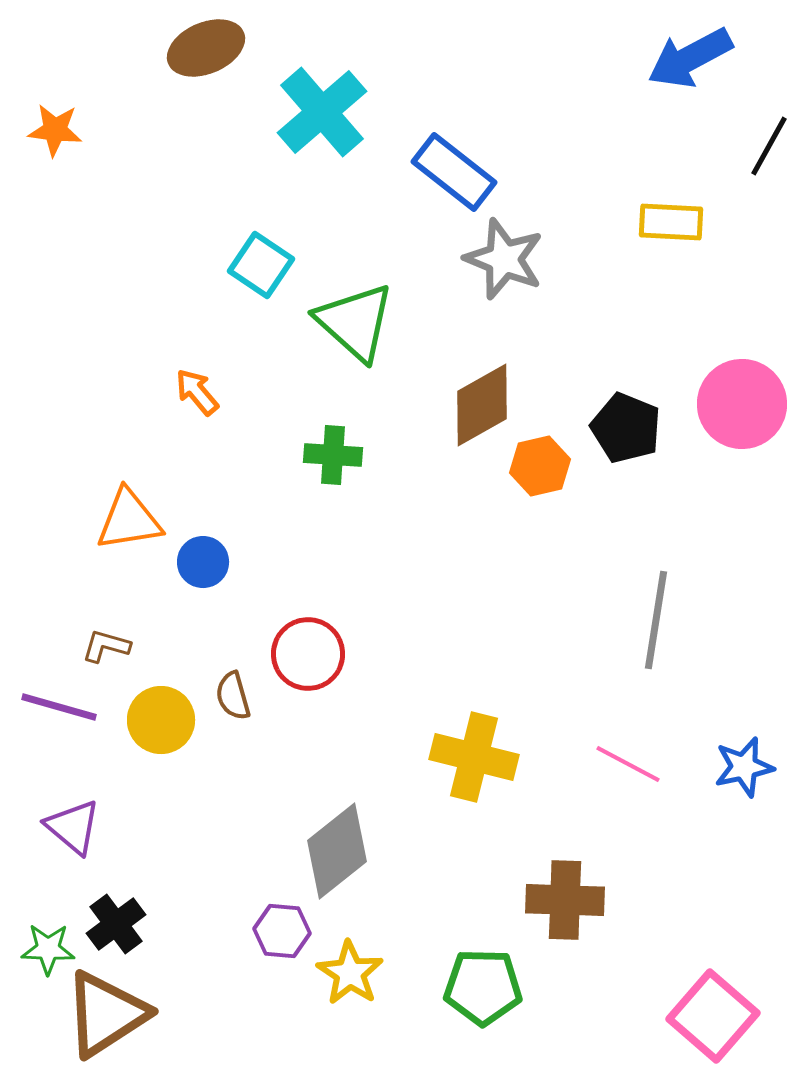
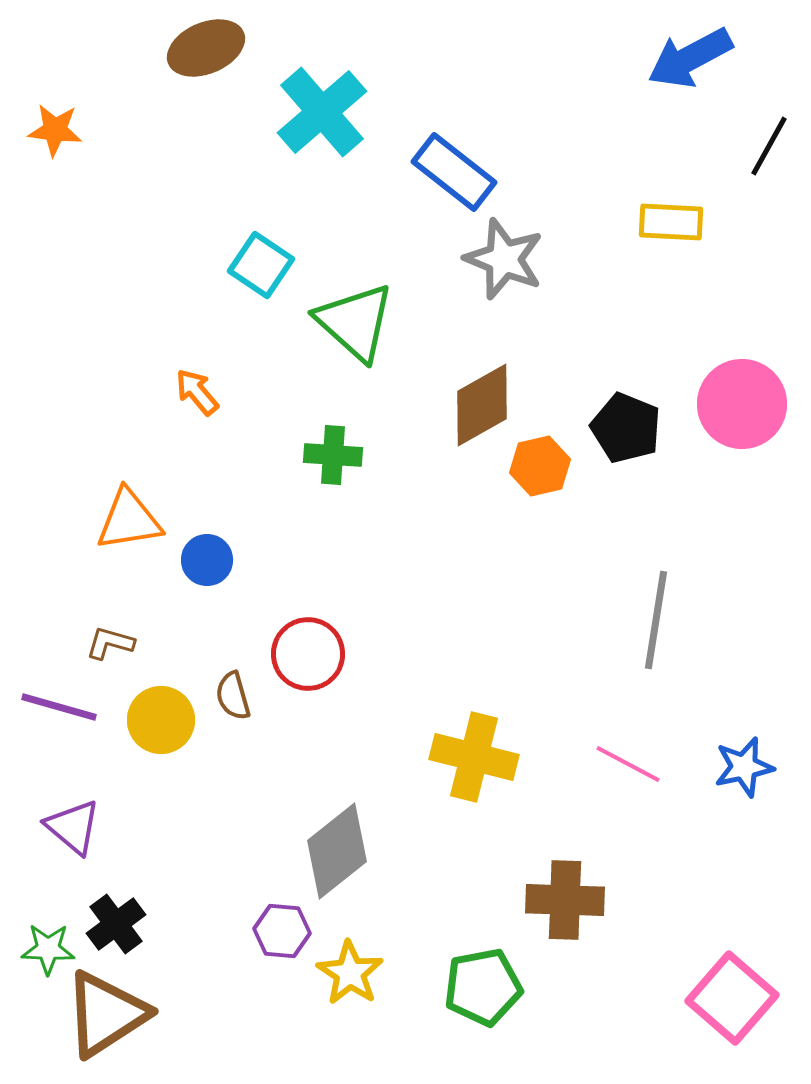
blue circle: moved 4 px right, 2 px up
brown L-shape: moved 4 px right, 3 px up
green pentagon: rotated 12 degrees counterclockwise
pink square: moved 19 px right, 18 px up
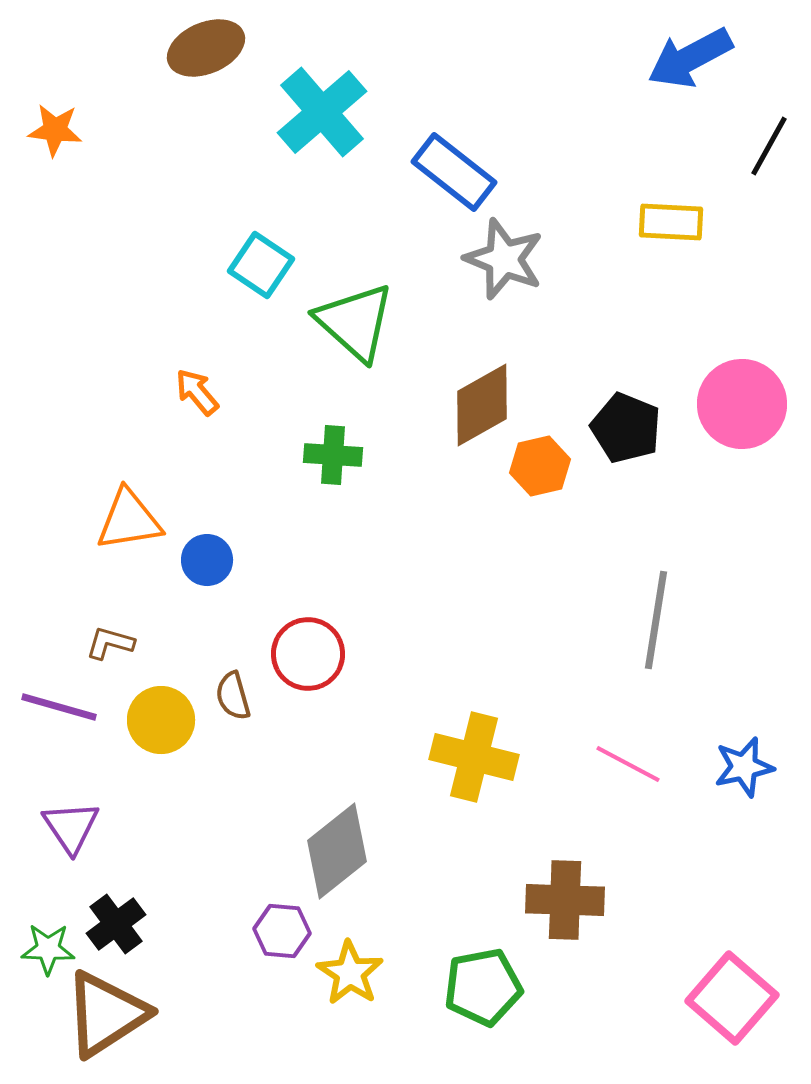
purple triangle: moved 2 px left; rotated 16 degrees clockwise
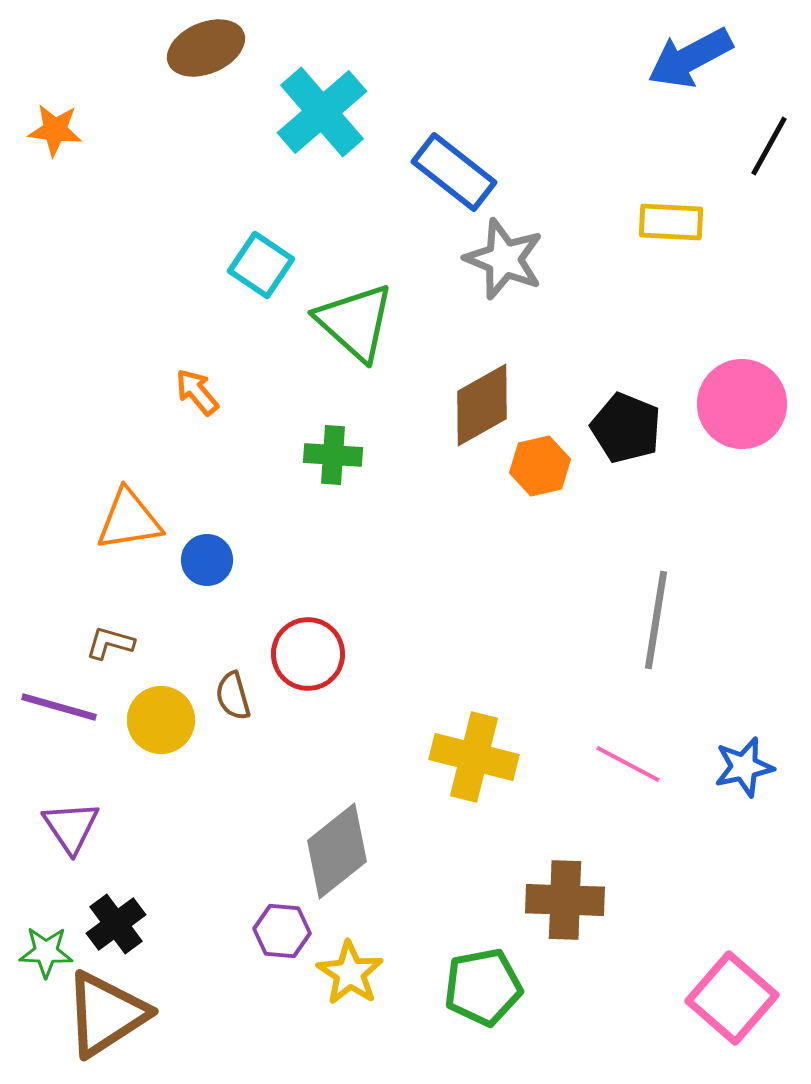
green star: moved 2 px left, 3 px down
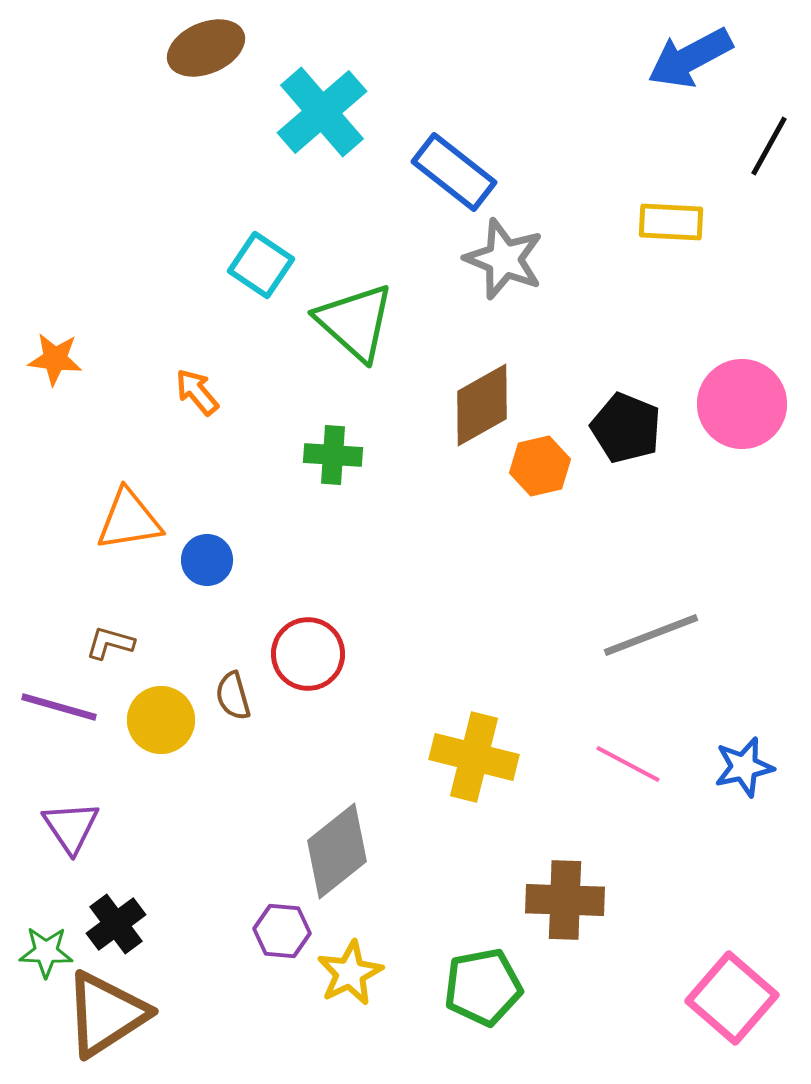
orange star: moved 229 px down
gray line: moved 5 px left, 15 px down; rotated 60 degrees clockwise
yellow star: rotated 12 degrees clockwise
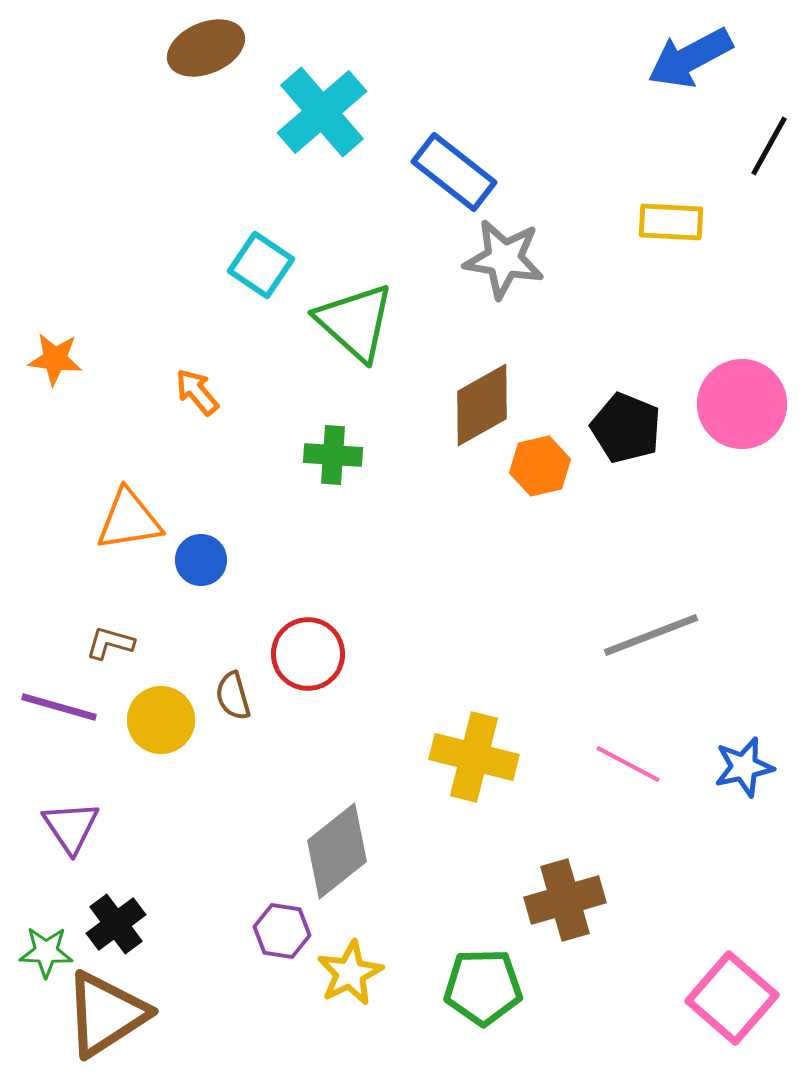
gray star: rotated 12 degrees counterclockwise
blue circle: moved 6 px left
brown cross: rotated 18 degrees counterclockwise
purple hexagon: rotated 4 degrees clockwise
green pentagon: rotated 10 degrees clockwise
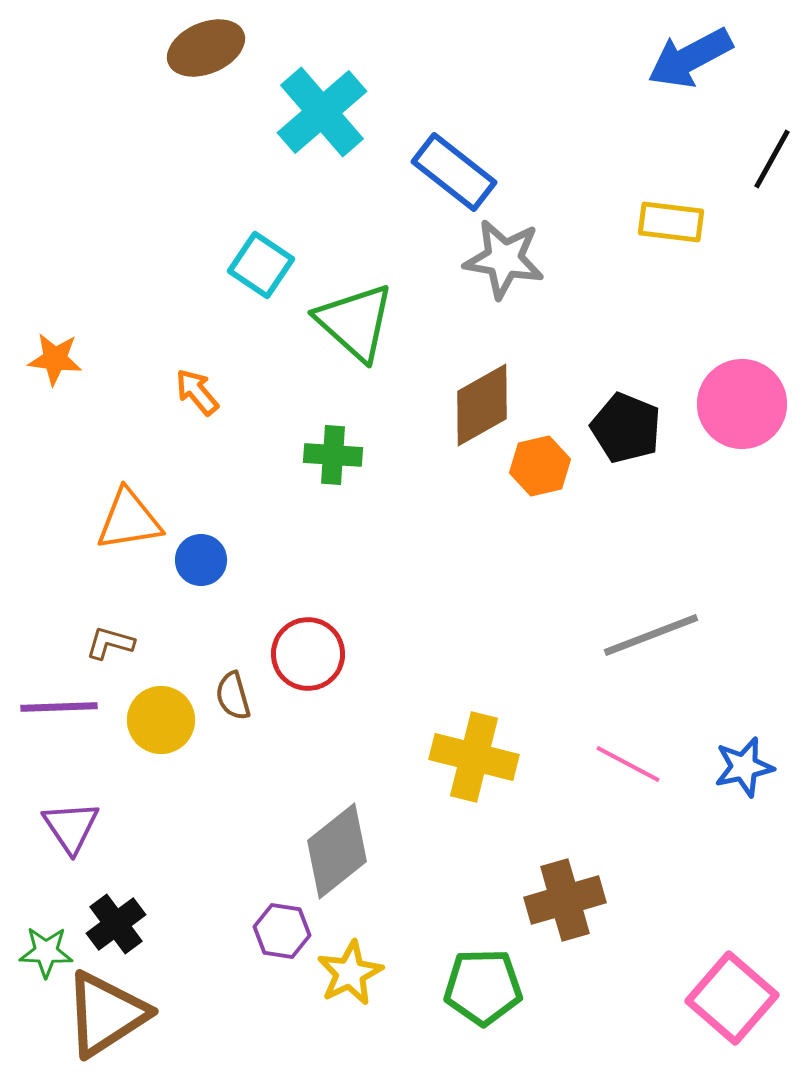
black line: moved 3 px right, 13 px down
yellow rectangle: rotated 4 degrees clockwise
purple line: rotated 18 degrees counterclockwise
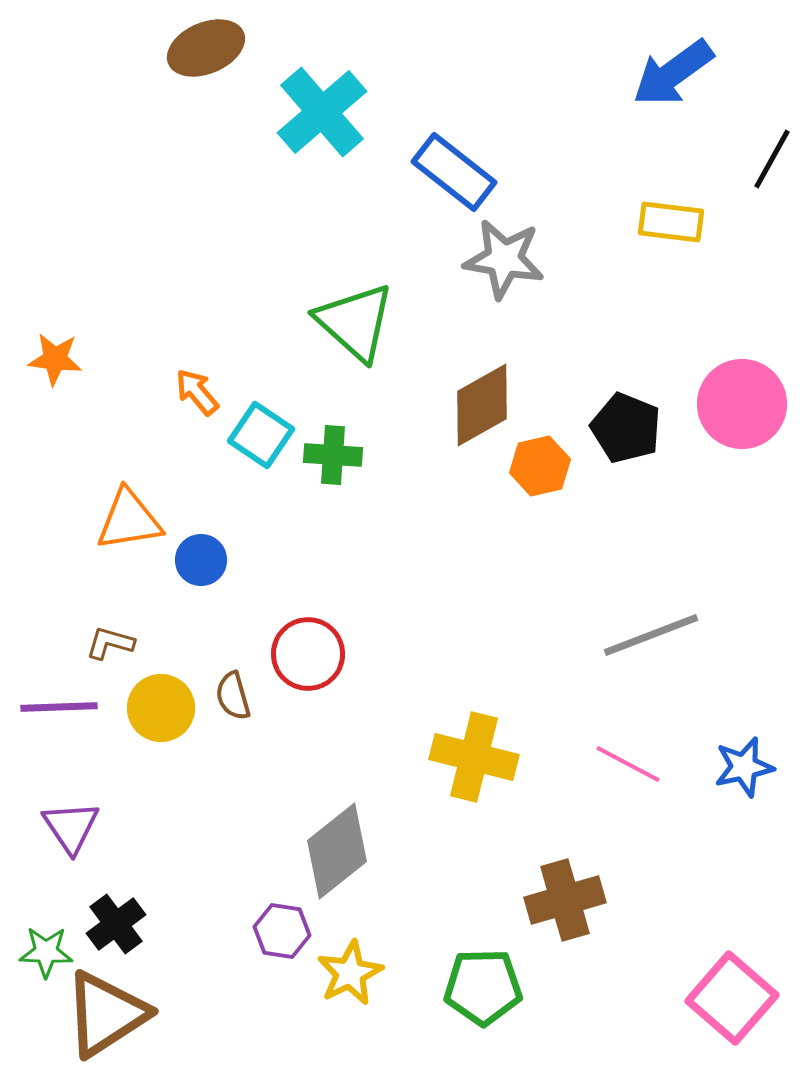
blue arrow: moved 17 px left, 15 px down; rotated 8 degrees counterclockwise
cyan square: moved 170 px down
yellow circle: moved 12 px up
